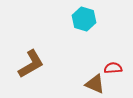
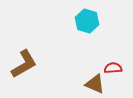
cyan hexagon: moved 3 px right, 2 px down
brown L-shape: moved 7 px left
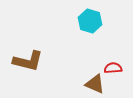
cyan hexagon: moved 3 px right
brown L-shape: moved 4 px right, 3 px up; rotated 44 degrees clockwise
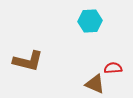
cyan hexagon: rotated 20 degrees counterclockwise
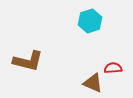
cyan hexagon: rotated 15 degrees counterclockwise
brown triangle: moved 2 px left, 1 px up
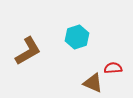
cyan hexagon: moved 13 px left, 16 px down
brown L-shape: moved 10 px up; rotated 44 degrees counterclockwise
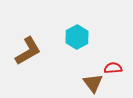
cyan hexagon: rotated 10 degrees counterclockwise
brown triangle: rotated 30 degrees clockwise
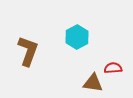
brown L-shape: rotated 40 degrees counterclockwise
brown triangle: rotated 45 degrees counterclockwise
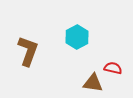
red semicircle: rotated 18 degrees clockwise
